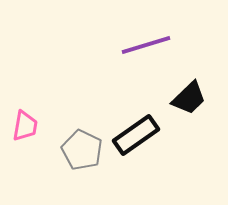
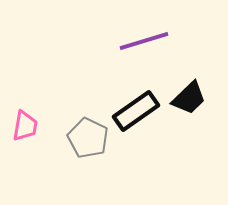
purple line: moved 2 px left, 4 px up
black rectangle: moved 24 px up
gray pentagon: moved 6 px right, 12 px up
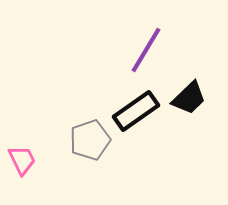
purple line: moved 2 px right, 9 px down; rotated 42 degrees counterclockwise
pink trapezoid: moved 3 px left, 34 px down; rotated 36 degrees counterclockwise
gray pentagon: moved 2 px right, 2 px down; rotated 27 degrees clockwise
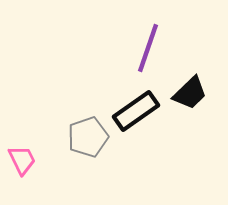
purple line: moved 2 px right, 2 px up; rotated 12 degrees counterclockwise
black trapezoid: moved 1 px right, 5 px up
gray pentagon: moved 2 px left, 3 px up
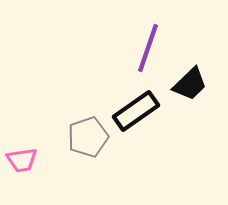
black trapezoid: moved 9 px up
pink trapezoid: rotated 108 degrees clockwise
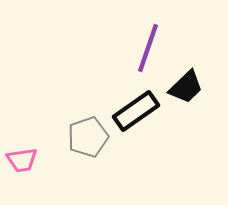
black trapezoid: moved 4 px left, 3 px down
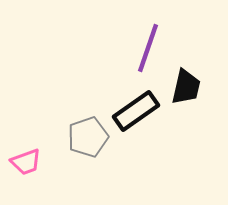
black trapezoid: rotated 33 degrees counterclockwise
pink trapezoid: moved 4 px right, 2 px down; rotated 12 degrees counterclockwise
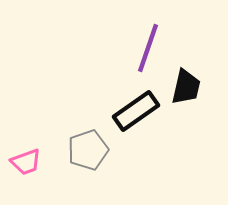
gray pentagon: moved 13 px down
